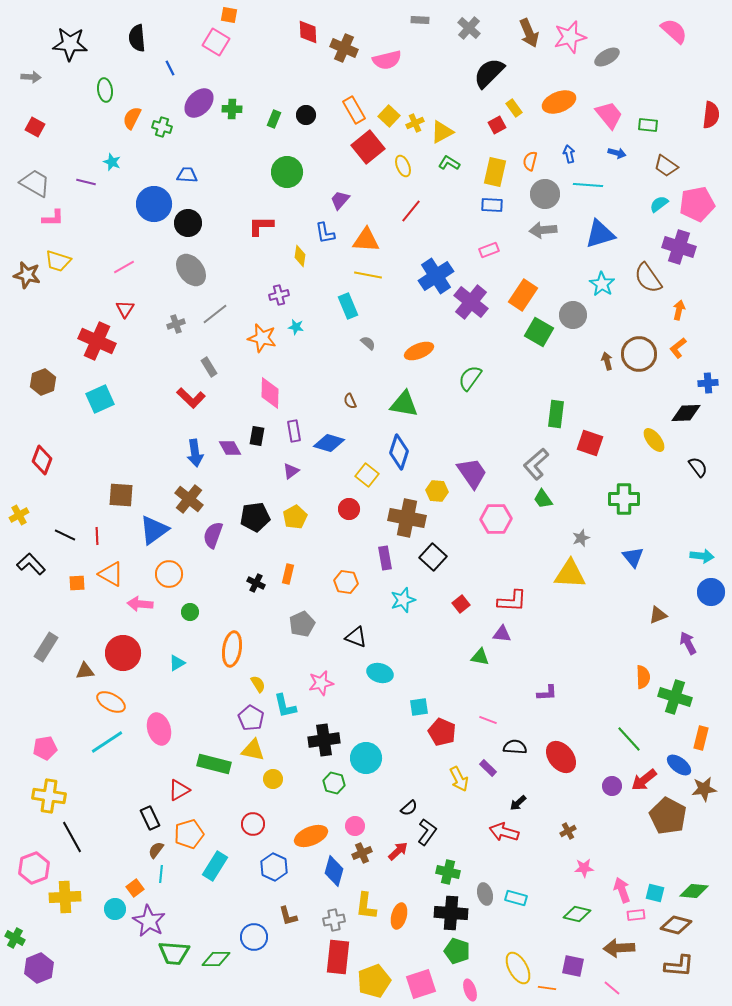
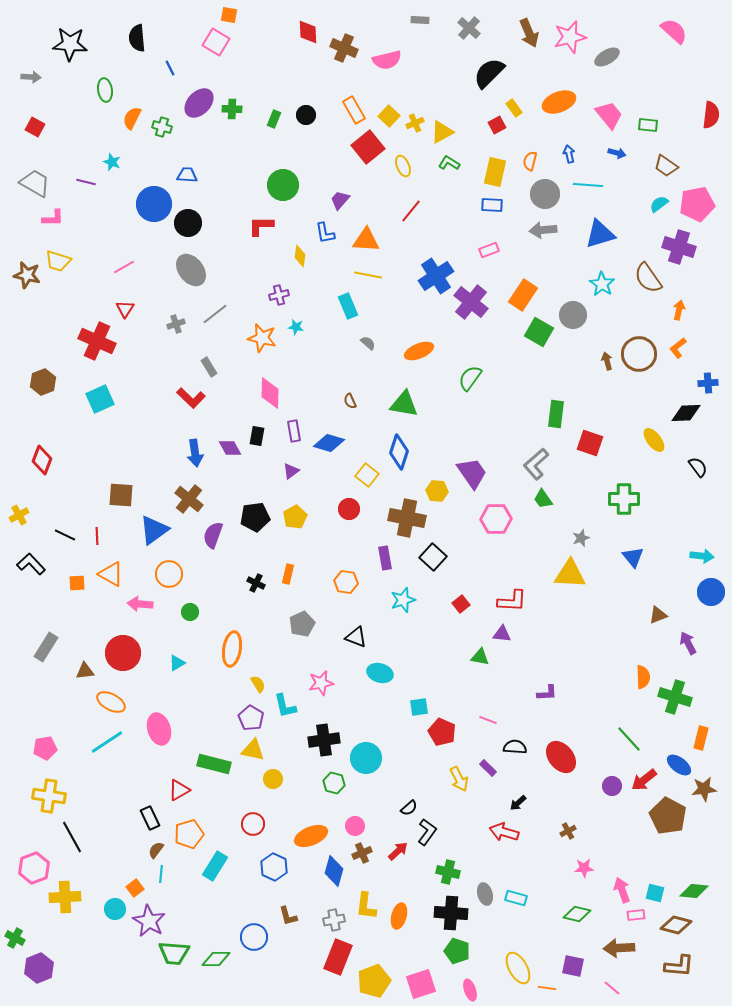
green circle at (287, 172): moved 4 px left, 13 px down
red rectangle at (338, 957): rotated 16 degrees clockwise
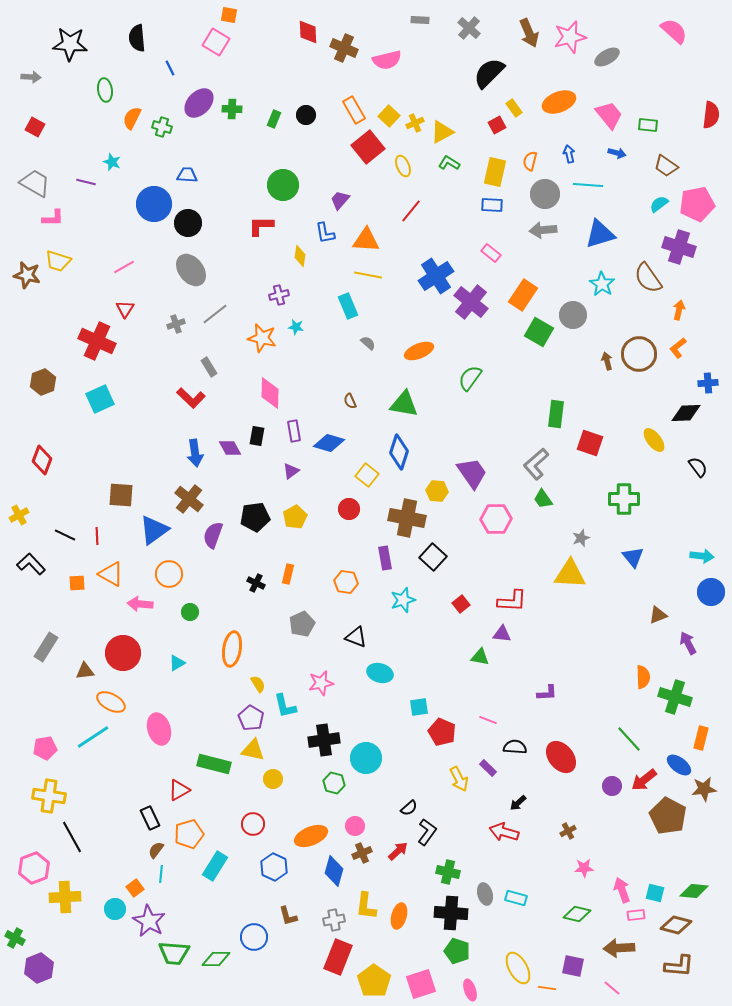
pink rectangle at (489, 250): moved 2 px right, 3 px down; rotated 60 degrees clockwise
cyan line at (107, 742): moved 14 px left, 5 px up
yellow pentagon at (374, 981): rotated 16 degrees counterclockwise
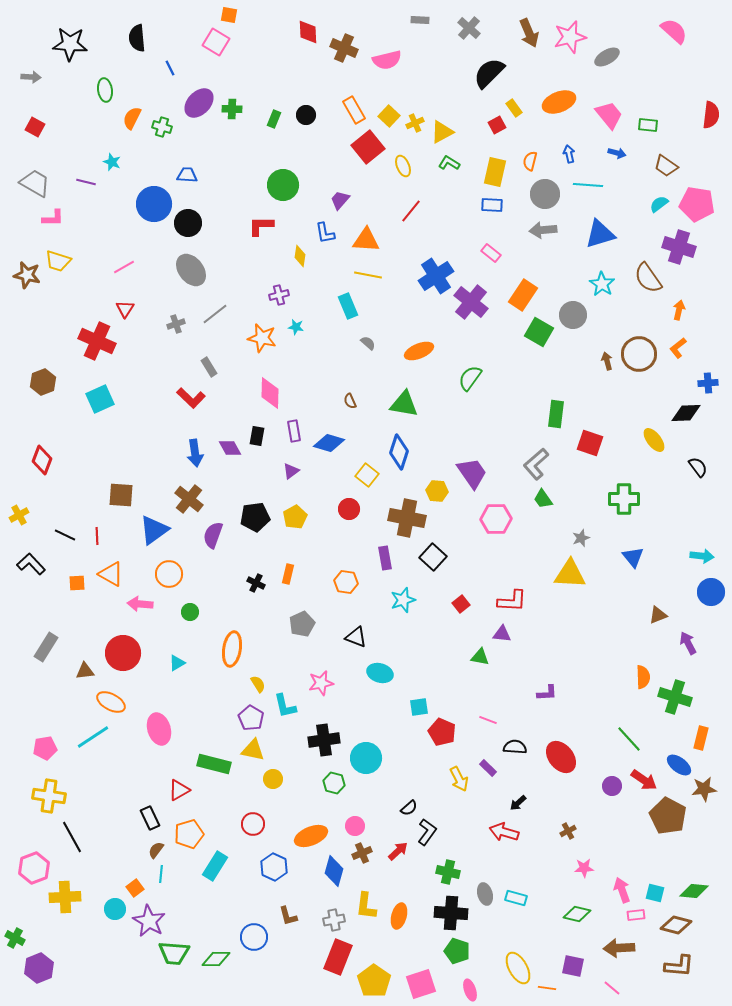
pink pentagon at (697, 204): rotated 20 degrees clockwise
red arrow at (644, 780): rotated 108 degrees counterclockwise
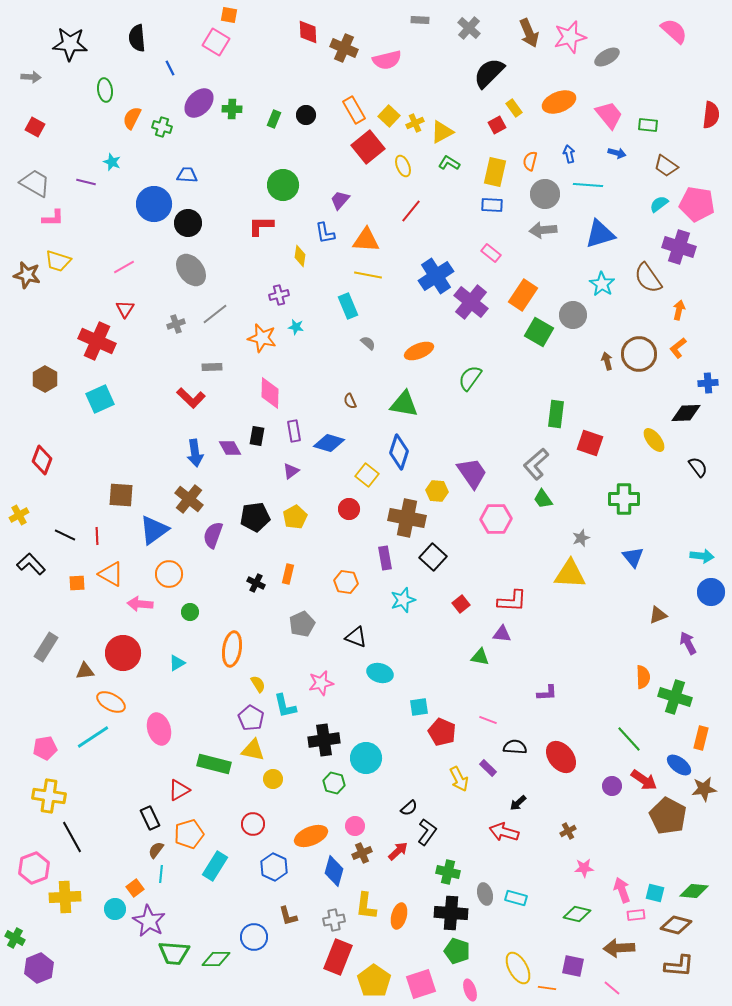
gray rectangle at (209, 367): moved 3 px right; rotated 60 degrees counterclockwise
brown hexagon at (43, 382): moved 2 px right, 3 px up; rotated 10 degrees counterclockwise
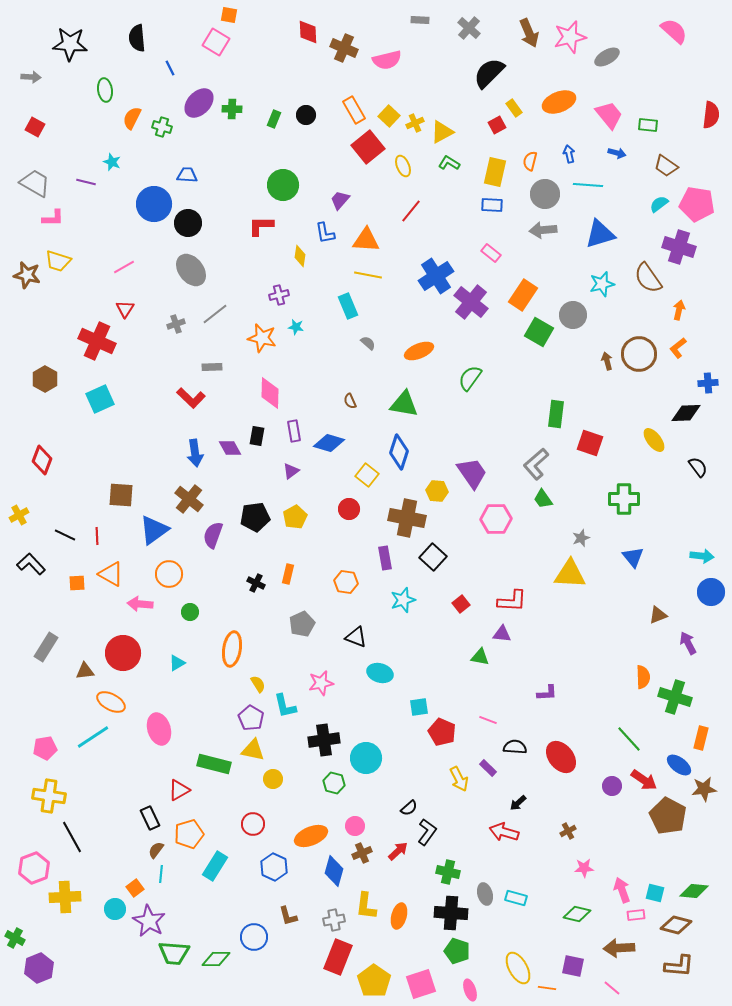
cyan star at (602, 284): rotated 25 degrees clockwise
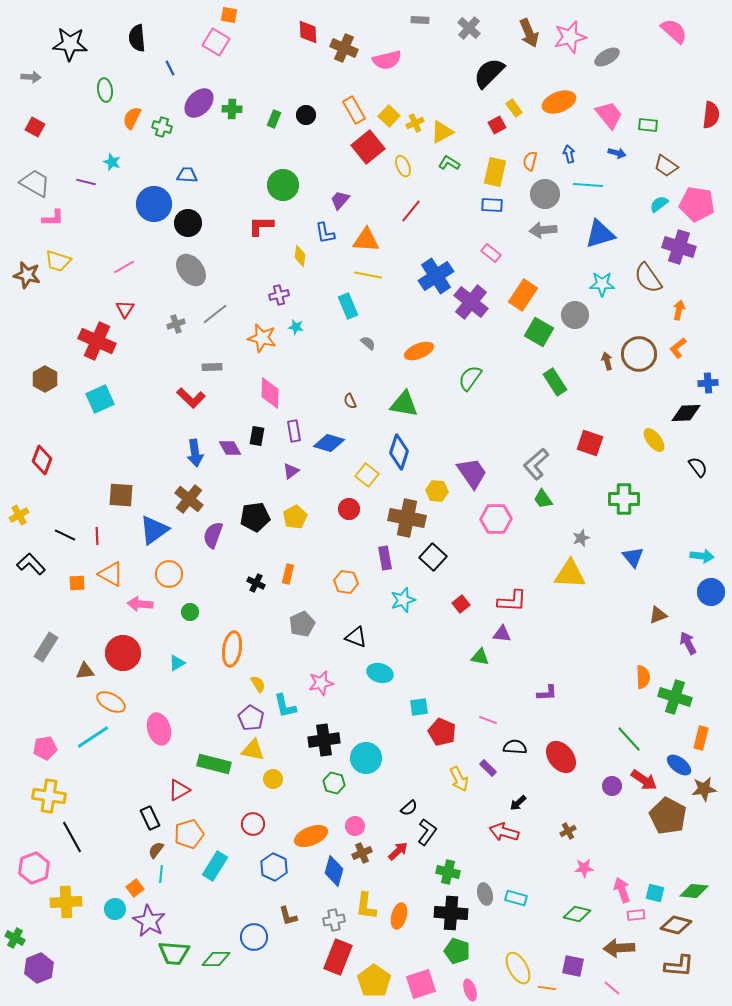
cyan star at (602, 284): rotated 15 degrees clockwise
gray circle at (573, 315): moved 2 px right
green rectangle at (556, 414): moved 1 px left, 32 px up; rotated 40 degrees counterclockwise
yellow cross at (65, 897): moved 1 px right, 5 px down
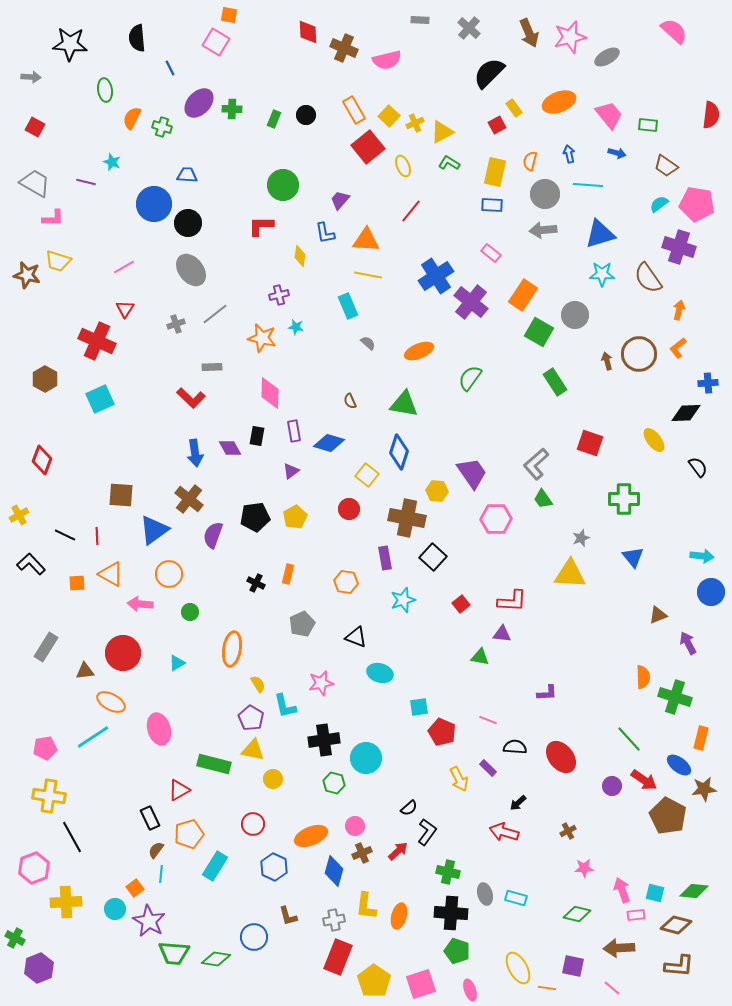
cyan star at (602, 284): moved 10 px up
green diamond at (216, 959): rotated 8 degrees clockwise
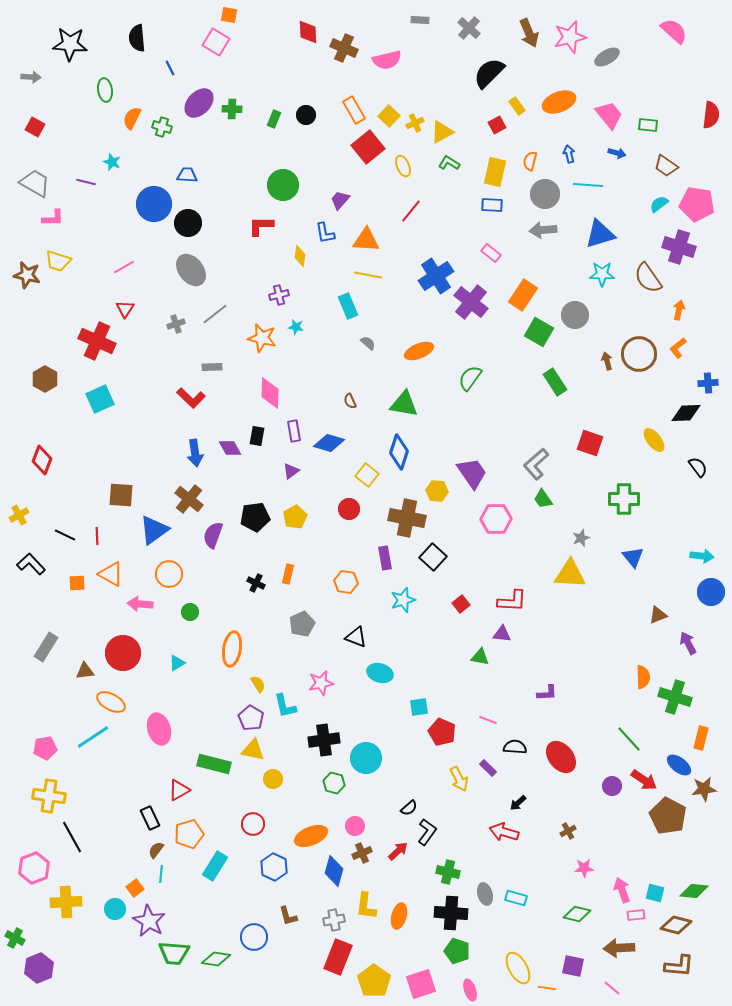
yellow rectangle at (514, 108): moved 3 px right, 2 px up
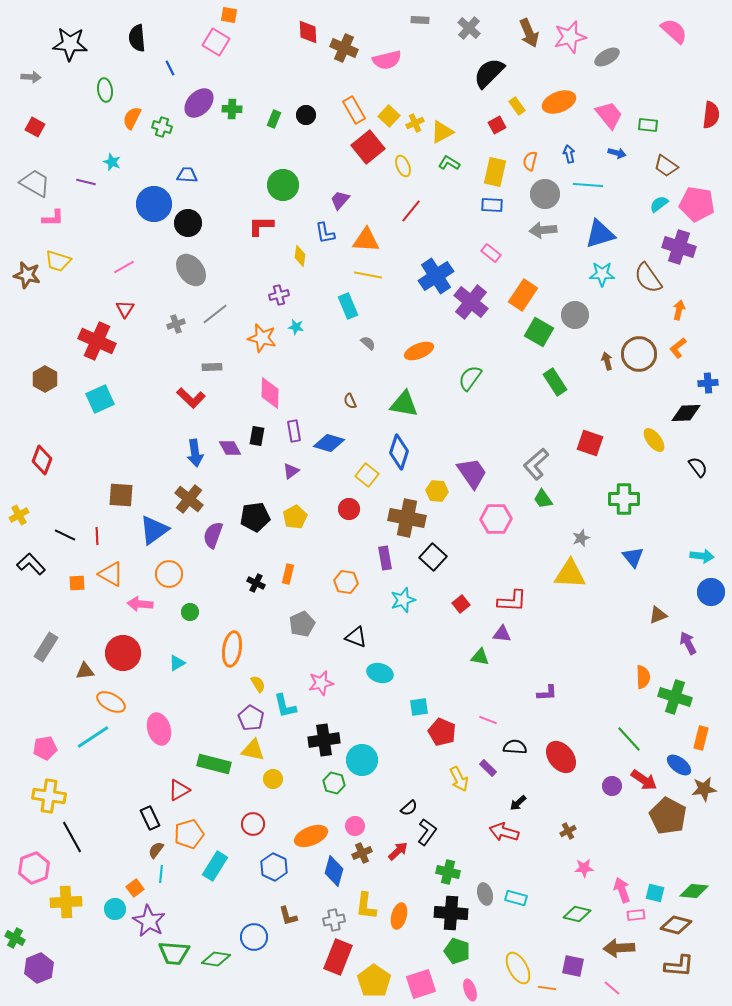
cyan circle at (366, 758): moved 4 px left, 2 px down
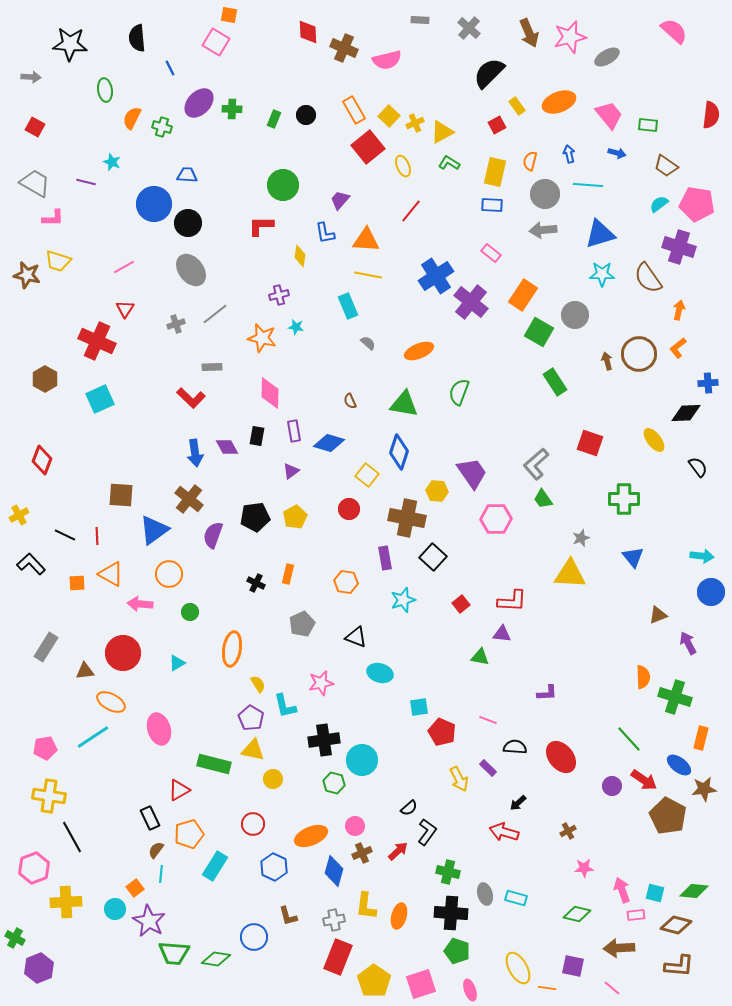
green semicircle at (470, 378): moved 11 px left, 14 px down; rotated 16 degrees counterclockwise
purple diamond at (230, 448): moved 3 px left, 1 px up
